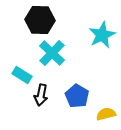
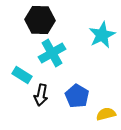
cyan cross: rotated 16 degrees clockwise
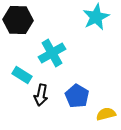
black hexagon: moved 22 px left
cyan star: moved 6 px left, 18 px up
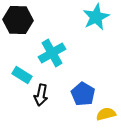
blue pentagon: moved 6 px right, 2 px up
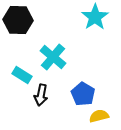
cyan star: moved 1 px left; rotated 8 degrees counterclockwise
cyan cross: moved 1 px right, 4 px down; rotated 20 degrees counterclockwise
yellow semicircle: moved 7 px left, 2 px down
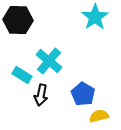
cyan cross: moved 4 px left, 4 px down
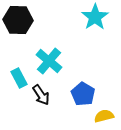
cyan rectangle: moved 3 px left, 3 px down; rotated 30 degrees clockwise
black arrow: rotated 45 degrees counterclockwise
yellow semicircle: moved 5 px right
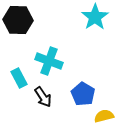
cyan cross: rotated 20 degrees counterclockwise
black arrow: moved 2 px right, 2 px down
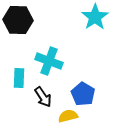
cyan rectangle: rotated 30 degrees clockwise
yellow semicircle: moved 36 px left
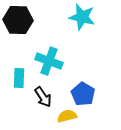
cyan star: moved 13 px left; rotated 24 degrees counterclockwise
yellow semicircle: moved 1 px left
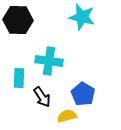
cyan cross: rotated 12 degrees counterclockwise
black arrow: moved 1 px left
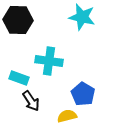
cyan rectangle: rotated 72 degrees counterclockwise
black arrow: moved 11 px left, 4 px down
